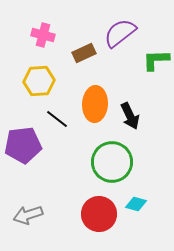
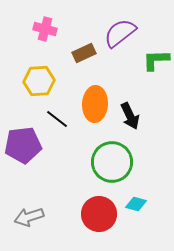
pink cross: moved 2 px right, 6 px up
gray arrow: moved 1 px right, 2 px down
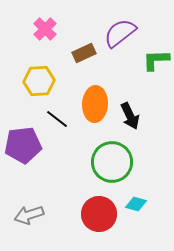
pink cross: rotated 30 degrees clockwise
gray arrow: moved 2 px up
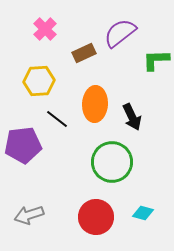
black arrow: moved 2 px right, 1 px down
cyan diamond: moved 7 px right, 9 px down
red circle: moved 3 px left, 3 px down
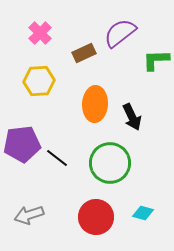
pink cross: moved 5 px left, 4 px down
black line: moved 39 px down
purple pentagon: moved 1 px left, 1 px up
green circle: moved 2 px left, 1 px down
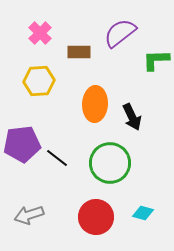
brown rectangle: moved 5 px left, 1 px up; rotated 25 degrees clockwise
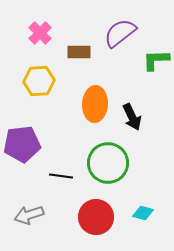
black line: moved 4 px right, 18 px down; rotated 30 degrees counterclockwise
green circle: moved 2 px left
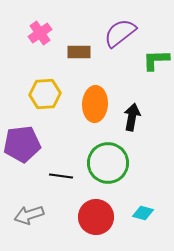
pink cross: rotated 10 degrees clockwise
yellow hexagon: moved 6 px right, 13 px down
black arrow: rotated 144 degrees counterclockwise
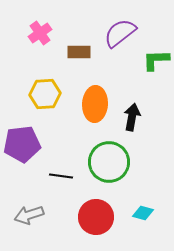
green circle: moved 1 px right, 1 px up
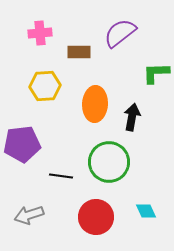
pink cross: rotated 30 degrees clockwise
green L-shape: moved 13 px down
yellow hexagon: moved 8 px up
cyan diamond: moved 3 px right, 2 px up; rotated 50 degrees clockwise
